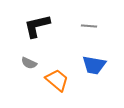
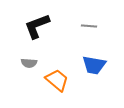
black L-shape: rotated 8 degrees counterclockwise
gray semicircle: rotated 21 degrees counterclockwise
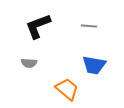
black L-shape: moved 1 px right
orange trapezoid: moved 10 px right, 9 px down
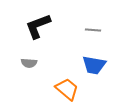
gray line: moved 4 px right, 4 px down
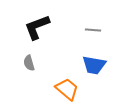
black L-shape: moved 1 px left, 1 px down
gray semicircle: rotated 70 degrees clockwise
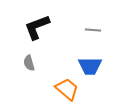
blue trapezoid: moved 4 px left, 1 px down; rotated 10 degrees counterclockwise
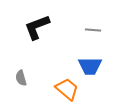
gray semicircle: moved 8 px left, 15 px down
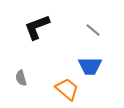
gray line: rotated 35 degrees clockwise
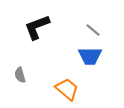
blue trapezoid: moved 10 px up
gray semicircle: moved 1 px left, 3 px up
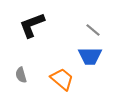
black L-shape: moved 5 px left, 2 px up
gray semicircle: moved 1 px right
orange trapezoid: moved 5 px left, 10 px up
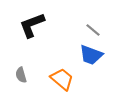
blue trapezoid: moved 1 px right, 1 px up; rotated 20 degrees clockwise
